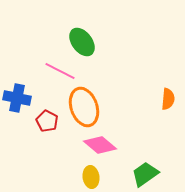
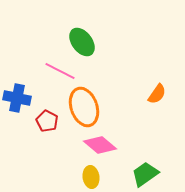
orange semicircle: moved 11 px left, 5 px up; rotated 30 degrees clockwise
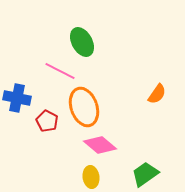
green ellipse: rotated 8 degrees clockwise
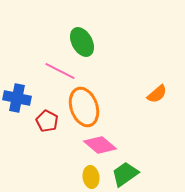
orange semicircle: rotated 15 degrees clockwise
green trapezoid: moved 20 px left
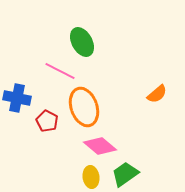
pink diamond: moved 1 px down
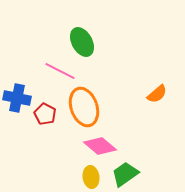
red pentagon: moved 2 px left, 7 px up
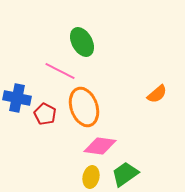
pink diamond: rotated 32 degrees counterclockwise
yellow ellipse: rotated 20 degrees clockwise
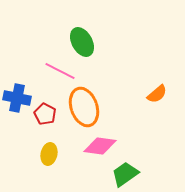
yellow ellipse: moved 42 px left, 23 px up
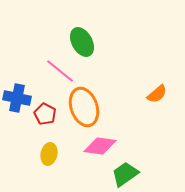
pink line: rotated 12 degrees clockwise
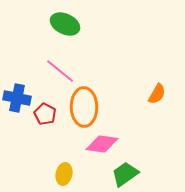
green ellipse: moved 17 px left, 18 px up; rotated 36 degrees counterclockwise
orange semicircle: rotated 20 degrees counterclockwise
orange ellipse: rotated 18 degrees clockwise
pink diamond: moved 2 px right, 2 px up
yellow ellipse: moved 15 px right, 20 px down
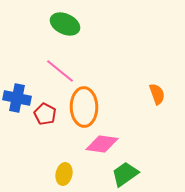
orange semicircle: rotated 50 degrees counterclockwise
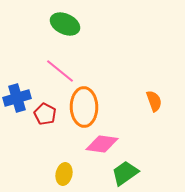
orange semicircle: moved 3 px left, 7 px down
blue cross: rotated 28 degrees counterclockwise
green trapezoid: moved 1 px up
